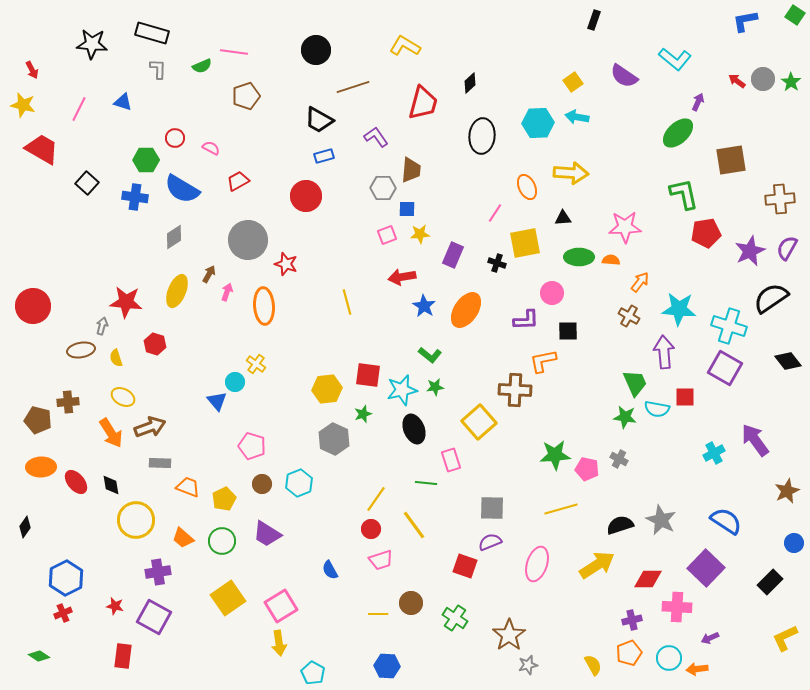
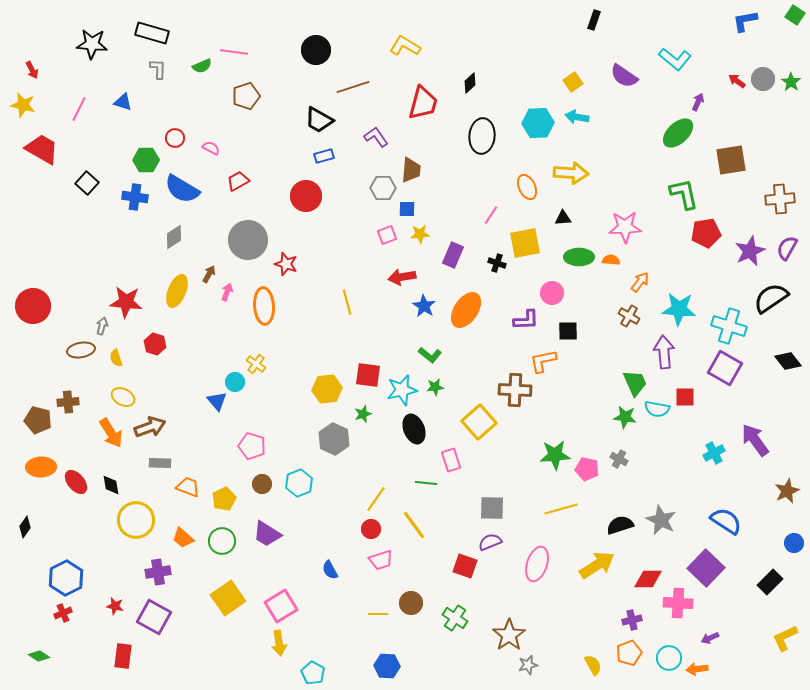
pink line at (495, 213): moved 4 px left, 2 px down
pink cross at (677, 607): moved 1 px right, 4 px up
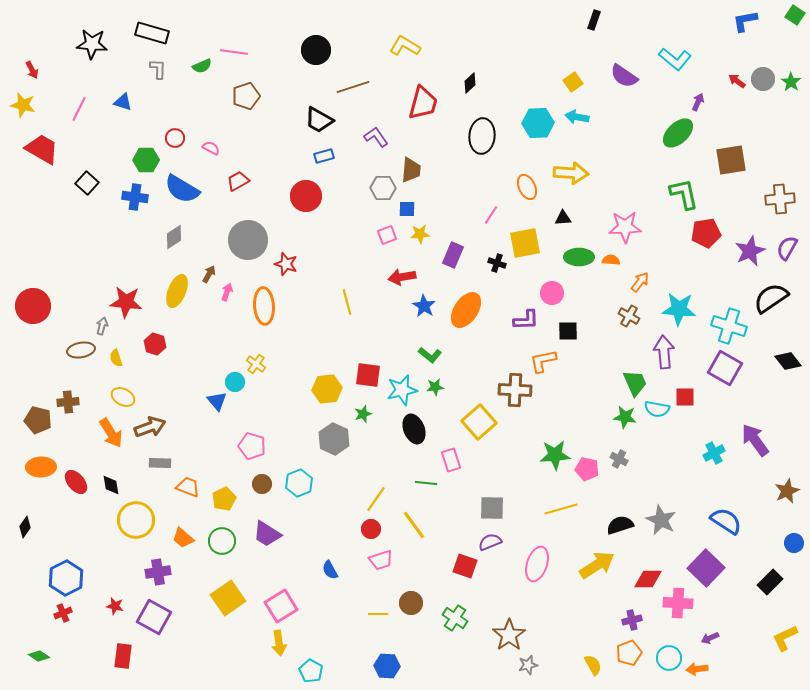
cyan pentagon at (313, 673): moved 2 px left, 2 px up
